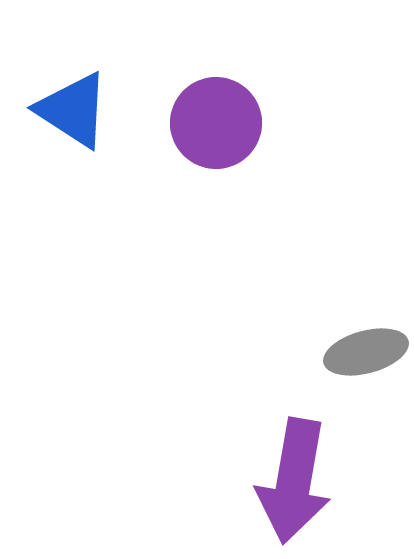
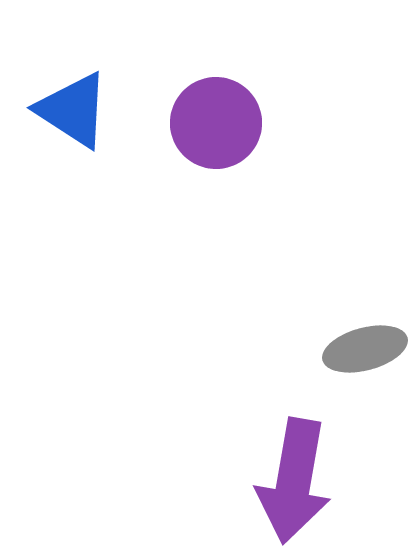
gray ellipse: moved 1 px left, 3 px up
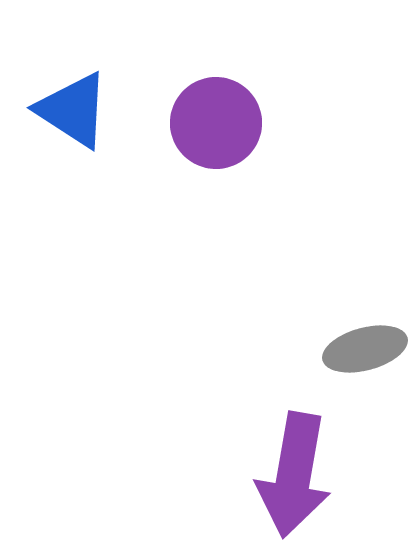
purple arrow: moved 6 px up
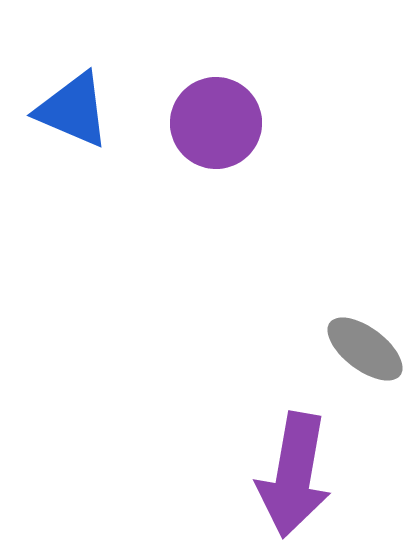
blue triangle: rotated 10 degrees counterclockwise
gray ellipse: rotated 52 degrees clockwise
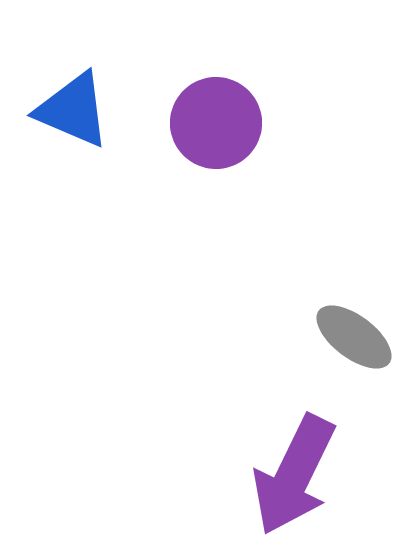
gray ellipse: moved 11 px left, 12 px up
purple arrow: rotated 16 degrees clockwise
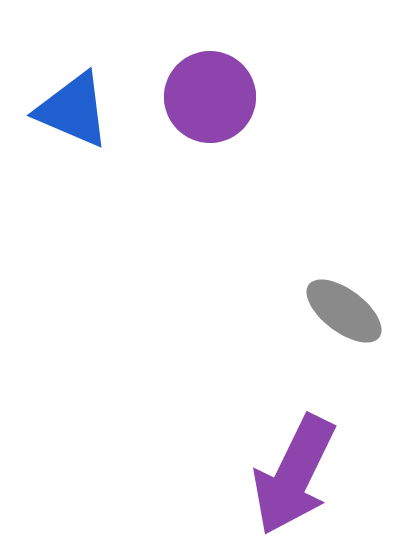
purple circle: moved 6 px left, 26 px up
gray ellipse: moved 10 px left, 26 px up
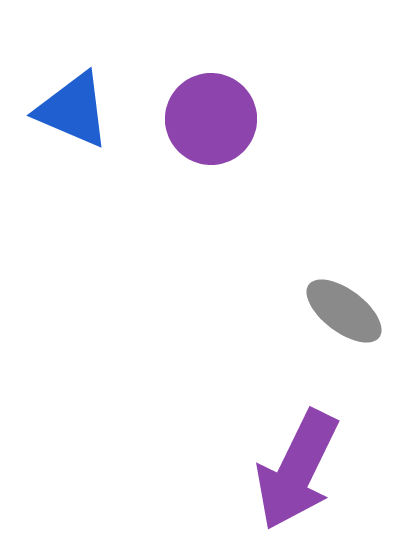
purple circle: moved 1 px right, 22 px down
purple arrow: moved 3 px right, 5 px up
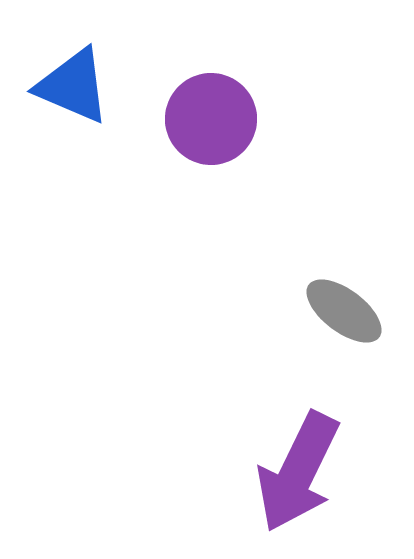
blue triangle: moved 24 px up
purple arrow: moved 1 px right, 2 px down
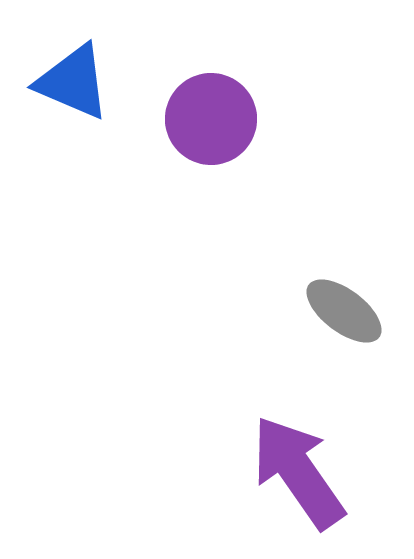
blue triangle: moved 4 px up
purple arrow: rotated 119 degrees clockwise
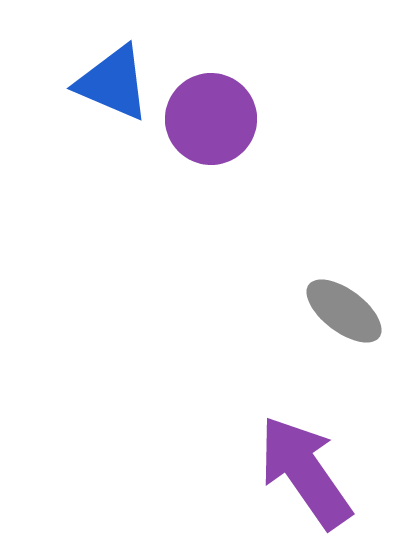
blue triangle: moved 40 px right, 1 px down
purple arrow: moved 7 px right
